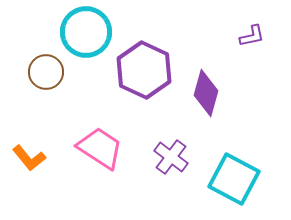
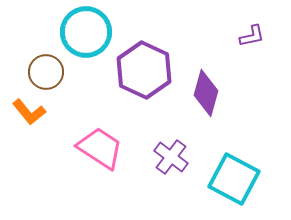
orange L-shape: moved 46 px up
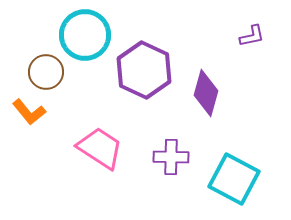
cyan circle: moved 1 px left, 3 px down
purple cross: rotated 36 degrees counterclockwise
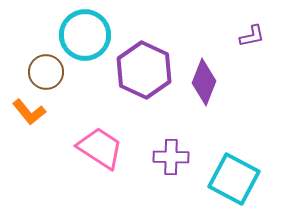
purple diamond: moved 2 px left, 11 px up; rotated 6 degrees clockwise
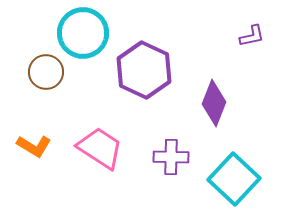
cyan circle: moved 2 px left, 2 px up
purple diamond: moved 10 px right, 21 px down
orange L-shape: moved 5 px right, 34 px down; rotated 20 degrees counterclockwise
cyan square: rotated 15 degrees clockwise
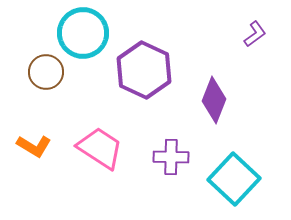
purple L-shape: moved 3 px right, 2 px up; rotated 24 degrees counterclockwise
purple diamond: moved 3 px up
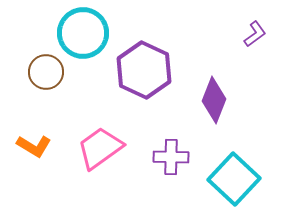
pink trapezoid: rotated 69 degrees counterclockwise
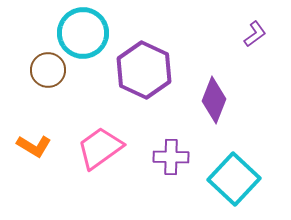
brown circle: moved 2 px right, 2 px up
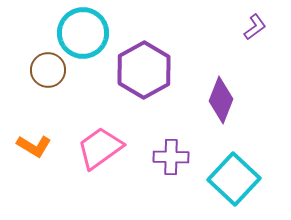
purple L-shape: moved 7 px up
purple hexagon: rotated 6 degrees clockwise
purple diamond: moved 7 px right
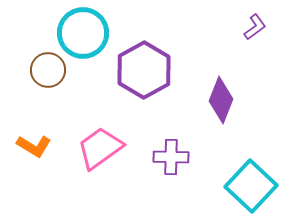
cyan square: moved 17 px right, 7 px down
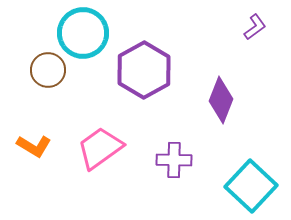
purple cross: moved 3 px right, 3 px down
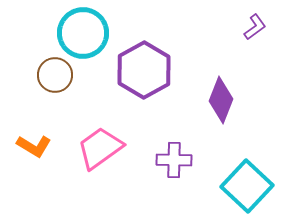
brown circle: moved 7 px right, 5 px down
cyan square: moved 4 px left
